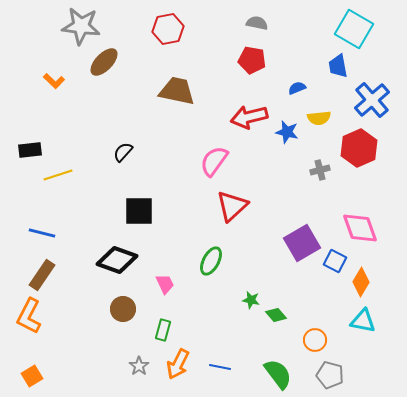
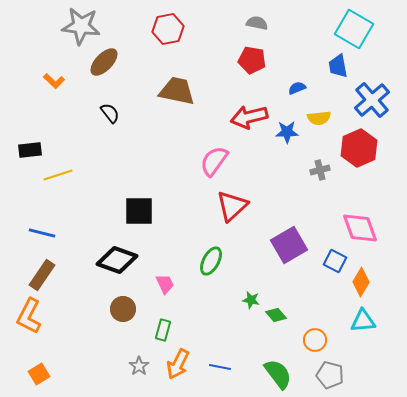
blue star at (287, 132): rotated 15 degrees counterclockwise
black semicircle at (123, 152): moved 13 px left, 39 px up; rotated 100 degrees clockwise
purple square at (302, 243): moved 13 px left, 2 px down
cyan triangle at (363, 321): rotated 16 degrees counterclockwise
orange square at (32, 376): moved 7 px right, 2 px up
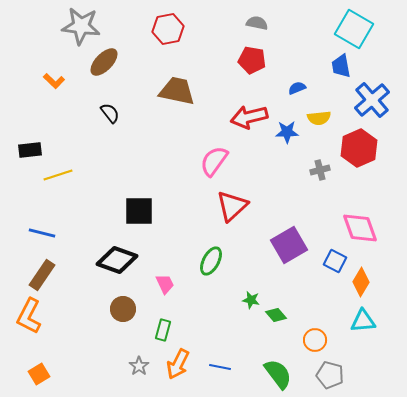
blue trapezoid at (338, 66): moved 3 px right
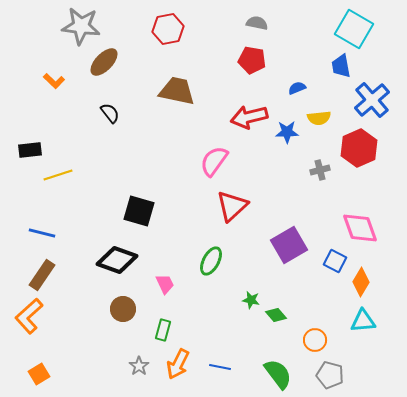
black square at (139, 211): rotated 16 degrees clockwise
orange L-shape at (29, 316): rotated 21 degrees clockwise
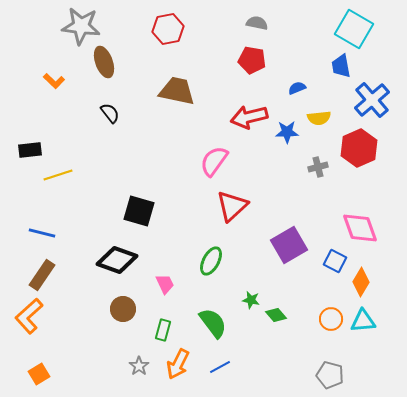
brown ellipse at (104, 62): rotated 64 degrees counterclockwise
gray cross at (320, 170): moved 2 px left, 3 px up
orange circle at (315, 340): moved 16 px right, 21 px up
blue line at (220, 367): rotated 40 degrees counterclockwise
green semicircle at (278, 374): moved 65 px left, 51 px up
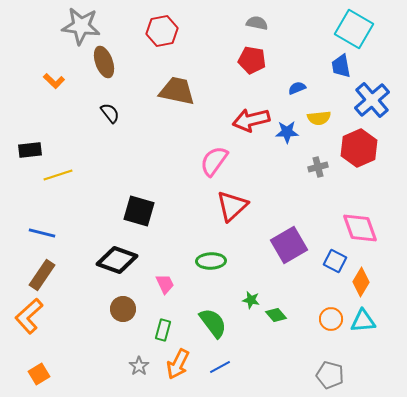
red hexagon at (168, 29): moved 6 px left, 2 px down
red arrow at (249, 117): moved 2 px right, 3 px down
green ellipse at (211, 261): rotated 60 degrees clockwise
